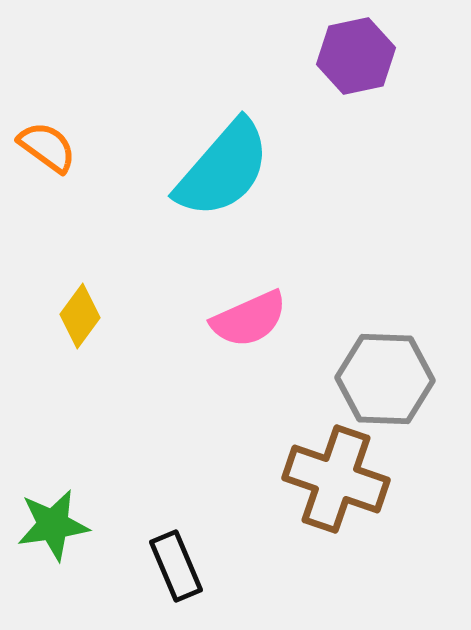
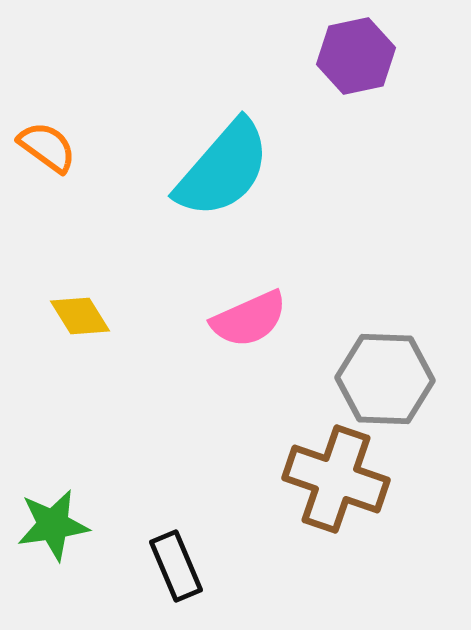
yellow diamond: rotated 68 degrees counterclockwise
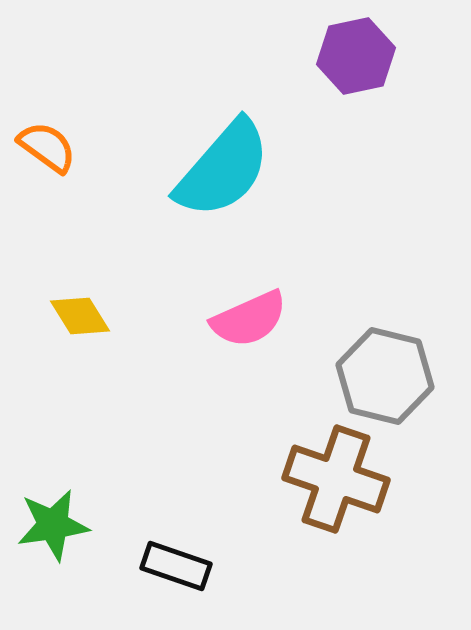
gray hexagon: moved 3 px up; rotated 12 degrees clockwise
black rectangle: rotated 48 degrees counterclockwise
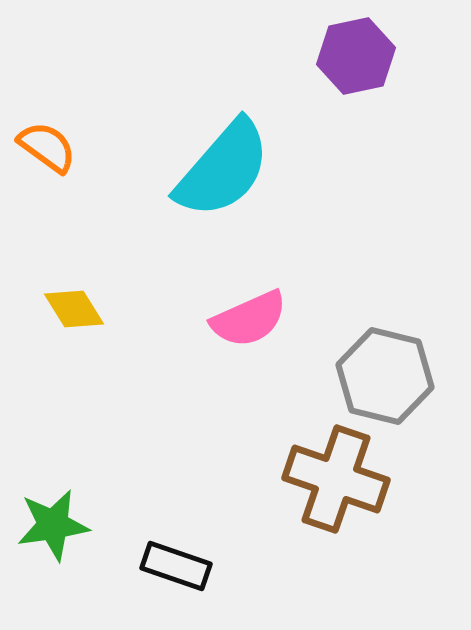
yellow diamond: moved 6 px left, 7 px up
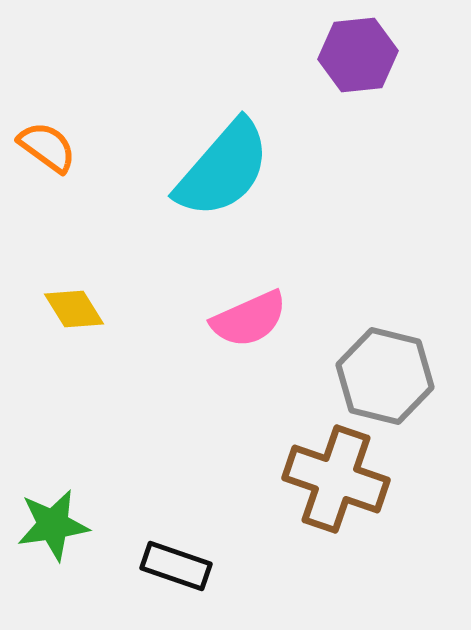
purple hexagon: moved 2 px right, 1 px up; rotated 6 degrees clockwise
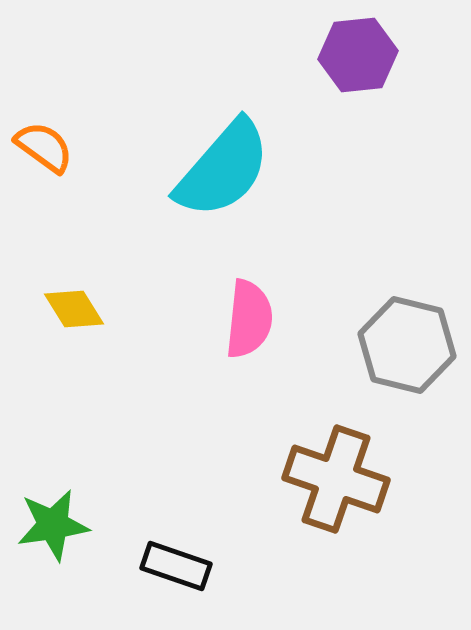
orange semicircle: moved 3 px left
pink semicircle: rotated 60 degrees counterclockwise
gray hexagon: moved 22 px right, 31 px up
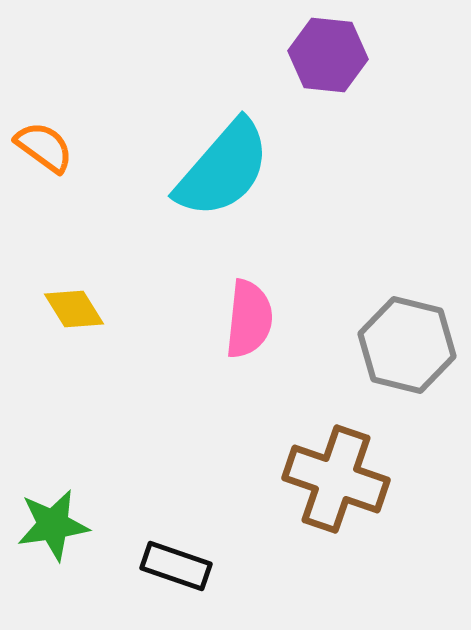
purple hexagon: moved 30 px left; rotated 12 degrees clockwise
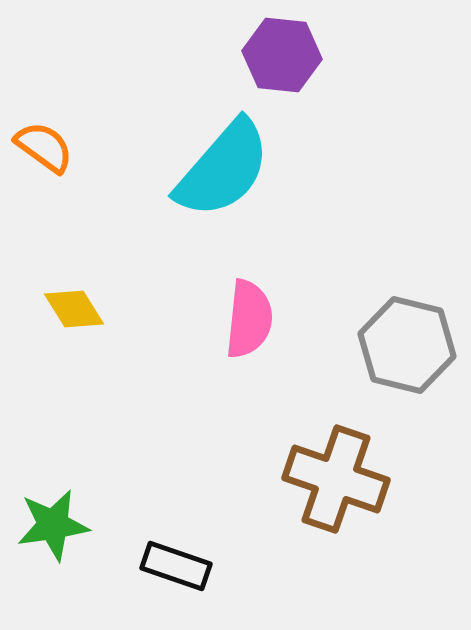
purple hexagon: moved 46 px left
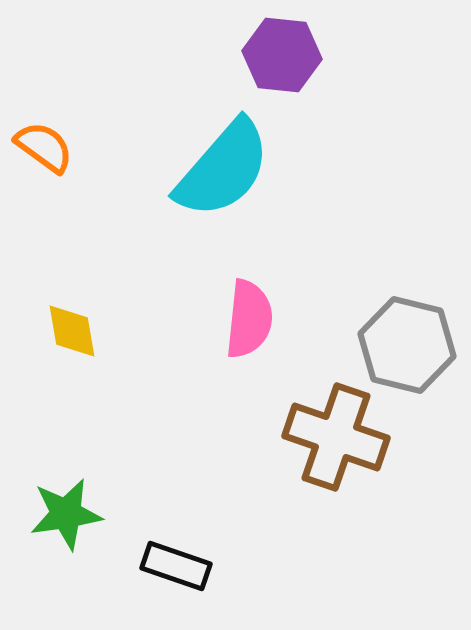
yellow diamond: moved 2 px left, 22 px down; rotated 22 degrees clockwise
brown cross: moved 42 px up
green star: moved 13 px right, 11 px up
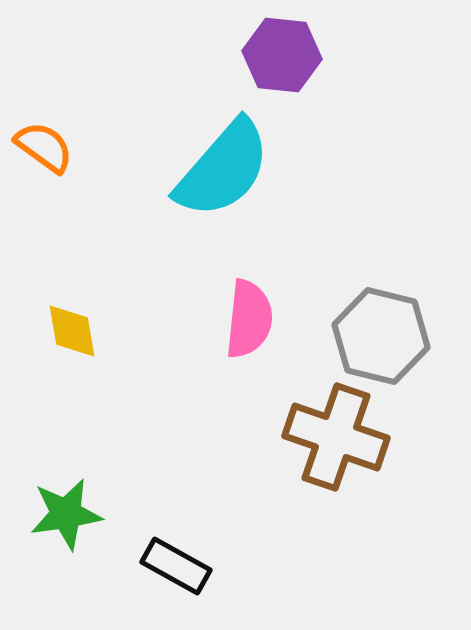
gray hexagon: moved 26 px left, 9 px up
black rectangle: rotated 10 degrees clockwise
